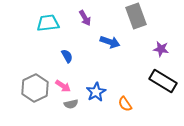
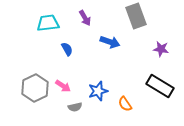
blue semicircle: moved 7 px up
black rectangle: moved 3 px left, 5 px down
blue star: moved 2 px right, 1 px up; rotated 12 degrees clockwise
gray semicircle: moved 4 px right, 3 px down
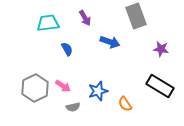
gray semicircle: moved 2 px left
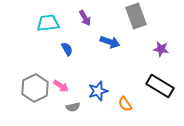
pink arrow: moved 2 px left
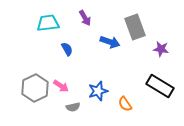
gray rectangle: moved 1 px left, 11 px down
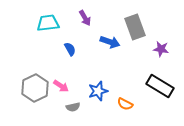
blue semicircle: moved 3 px right
orange semicircle: rotated 28 degrees counterclockwise
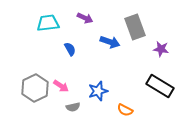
purple arrow: rotated 35 degrees counterclockwise
orange semicircle: moved 6 px down
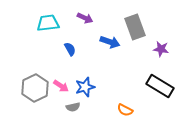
blue star: moved 13 px left, 4 px up
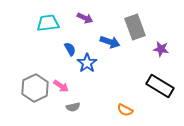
blue star: moved 2 px right, 24 px up; rotated 18 degrees counterclockwise
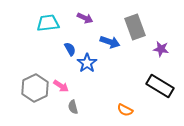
gray semicircle: rotated 88 degrees clockwise
